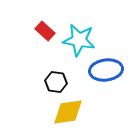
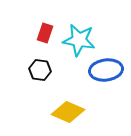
red rectangle: moved 2 px down; rotated 66 degrees clockwise
black hexagon: moved 16 px left, 12 px up
yellow diamond: rotated 32 degrees clockwise
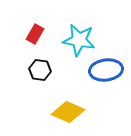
red rectangle: moved 10 px left, 1 px down; rotated 12 degrees clockwise
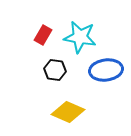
red rectangle: moved 8 px right, 1 px down
cyan star: moved 1 px right, 3 px up
black hexagon: moved 15 px right
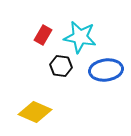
black hexagon: moved 6 px right, 4 px up
yellow diamond: moved 33 px left
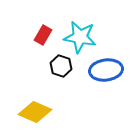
black hexagon: rotated 10 degrees clockwise
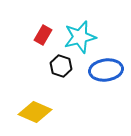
cyan star: rotated 24 degrees counterclockwise
